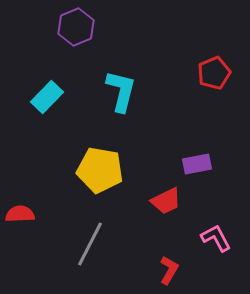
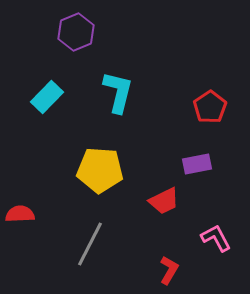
purple hexagon: moved 5 px down
red pentagon: moved 4 px left, 34 px down; rotated 12 degrees counterclockwise
cyan L-shape: moved 3 px left, 1 px down
yellow pentagon: rotated 6 degrees counterclockwise
red trapezoid: moved 2 px left
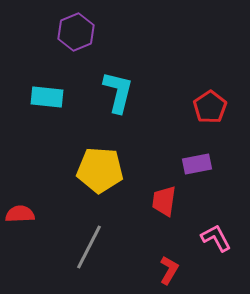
cyan rectangle: rotated 52 degrees clockwise
red trapezoid: rotated 124 degrees clockwise
gray line: moved 1 px left, 3 px down
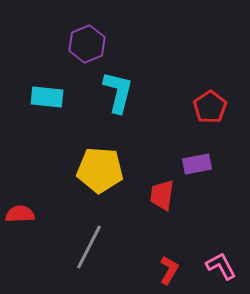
purple hexagon: moved 11 px right, 12 px down
red trapezoid: moved 2 px left, 6 px up
pink L-shape: moved 5 px right, 28 px down
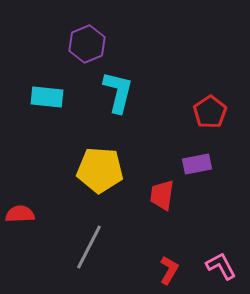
red pentagon: moved 5 px down
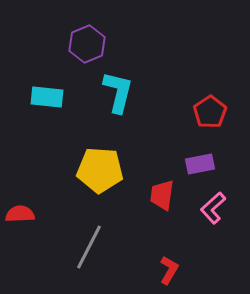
purple rectangle: moved 3 px right
pink L-shape: moved 8 px left, 58 px up; rotated 104 degrees counterclockwise
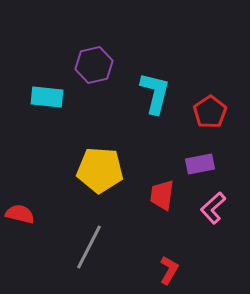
purple hexagon: moved 7 px right, 21 px down; rotated 9 degrees clockwise
cyan L-shape: moved 37 px right, 1 px down
red semicircle: rotated 16 degrees clockwise
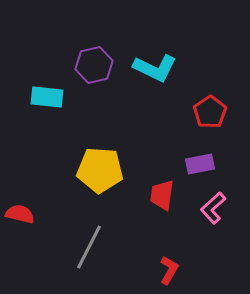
cyan L-shape: moved 25 px up; rotated 102 degrees clockwise
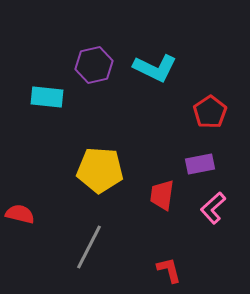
red L-shape: rotated 44 degrees counterclockwise
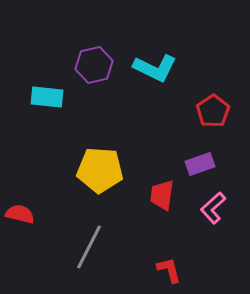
red pentagon: moved 3 px right, 1 px up
purple rectangle: rotated 8 degrees counterclockwise
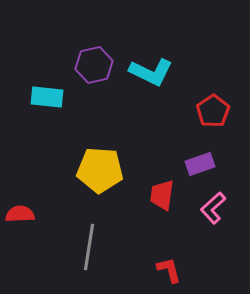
cyan L-shape: moved 4 px left, 4 px down
red semicircle: rotated 16 degrees counterclockwise
gray line: rotated 18 degrees counterclockwise
